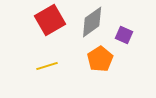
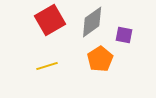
purple square: rotated 12 degrees counterclockwise
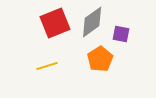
red square: moved 5 px right, 3 px down; rotated 8 degrees clockwise
purple square: moved 3 px left, 1 px up
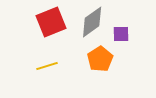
red square: moved 4 px left, 1 px up
purple square: rotated 12 degrees counterclockwise
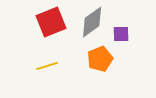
orange pentagon: rotated 10 degrees clockwise
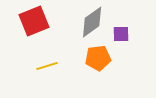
red square: moved 17 px left, 1 px up
orange pentagon: moved 2 px left, 1 px up; rotated 15 degrees clockwise
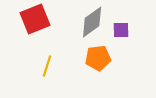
red square: moved 1 px right, 2 px up
purple square: moved 4 px up
yellow line: rotated 55 degrees counterclockwise
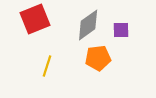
gray diamond: moved 4 px left, 3 px down
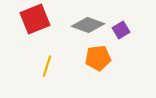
gray diamond: rotated 56 degrees clockwise
purple square: rotated 30 degrees counterclockwise
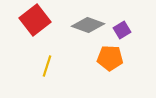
red square: moved 1 px down; rotated 16 degrees counterclockwise
purple square: moved 1 px right
orange pentagon: moved 12 px right; rotated 10 degrees clockwise
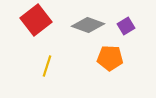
red square: moved 1 px right
purple square: moved 4 px right, 4 px up
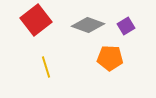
yellow line: moved 1 px left, 1 px down; rotated 35 degrees counterclockwise
